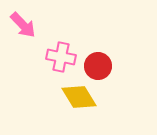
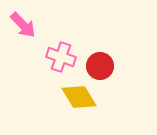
pink cross: rotated 8 degrees clockwise
red circle: moved 2 px right
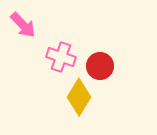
yellow diamond: rotated 63 degrees clockwise
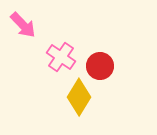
pink cross: rotated 16 degrees clockwise
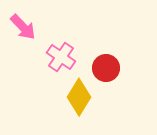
pink arrow: moved 2 px down
red circle: moved 6 px right, 2 px down
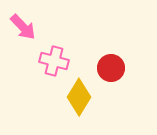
pink cross: moved 7 px left, 4 px down; rotated 20 degrees counterclockwise
red circle: moved 5 px right
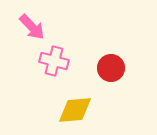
pink arrow: moved 9 px right
yellow diamond: moved 4 px left, 13 px down; rotated 54 degrees clockwise
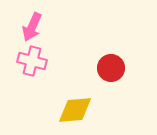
pink arrow: rotated 68 degrees clockwise
pink cross: moved 22 px left
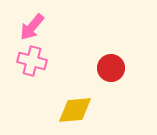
pink arrow: rotated 16 degrees clockwise
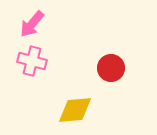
pink arrow: moved 3 px up
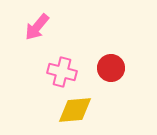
pink arrow: moved 5 px right, 3 px down
pink cross: moved 30 px right, 11 px down
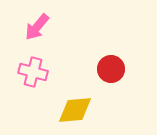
red circle: moved 1 px down
pink cross: moved 29 px left
